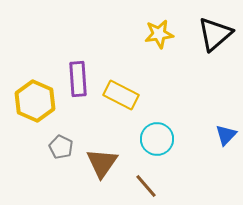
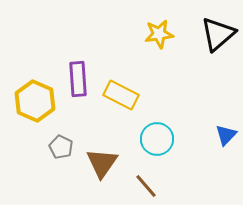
black triangle: moved 3 px right
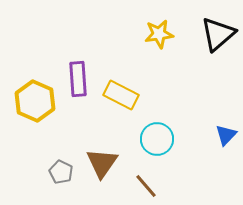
gray pentagon: moved 25 px down
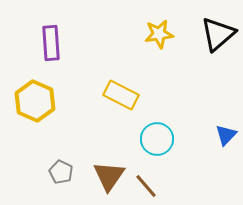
purple rectangle: moved 27 px left, 36 px up
brown triangle: moved 7 px right, 13 px down
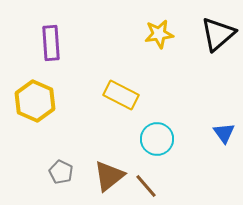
blue triangle: moved 2 px left, 2 px up; rotated 20 degrees counterclockwise
brown triangle: rotated 16 degrees clockwise
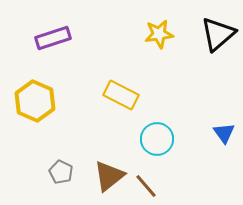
purple rectangle: moved 2 px right, 5 px up; rotated 76 degrees clockwise
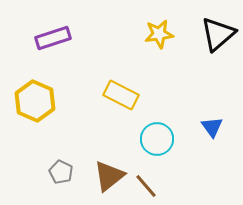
blue triangle: moved 12 px left, 6 px up
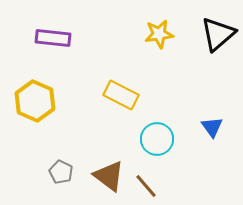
purple rectangle: rotated 24 degrees clockwise
brown triangle: rotated 44 degrees counterclockwise
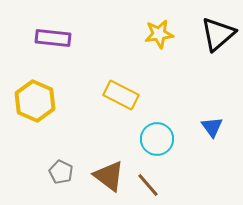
brown line: moved 2 px right, 1 px up
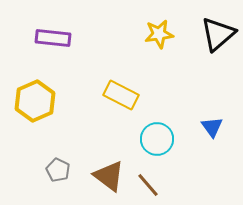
yellow hexagon: rotated 12 degrees clockwise
gray pentagon: moved 3 px left, 2 px up
